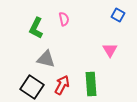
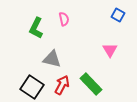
gray triangle: moved 6 px right
green rectangle: rotated 40 degrees counterclockwise
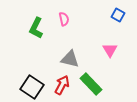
gray triangle: moved 18 px right
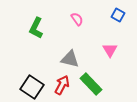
pink semicircle: moved 13 px right; rotated 24 degrees counterclockwise
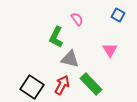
green L-shape: moved 20 px right, 9 px down
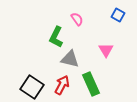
pink triangle: moved 4 px left
green rectangle: rotated 20 degrees clockwise
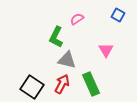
pink semicircle: rotated 88 degrees counterclockwise
gray triangle: moved 3 px left, 1 px down
red arrow: moved 1 px up
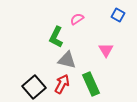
black square: moved 2 px right; rotated 15 degrees clockwise
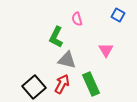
pink semicircle: rotated 72 degrees counterclockwise
